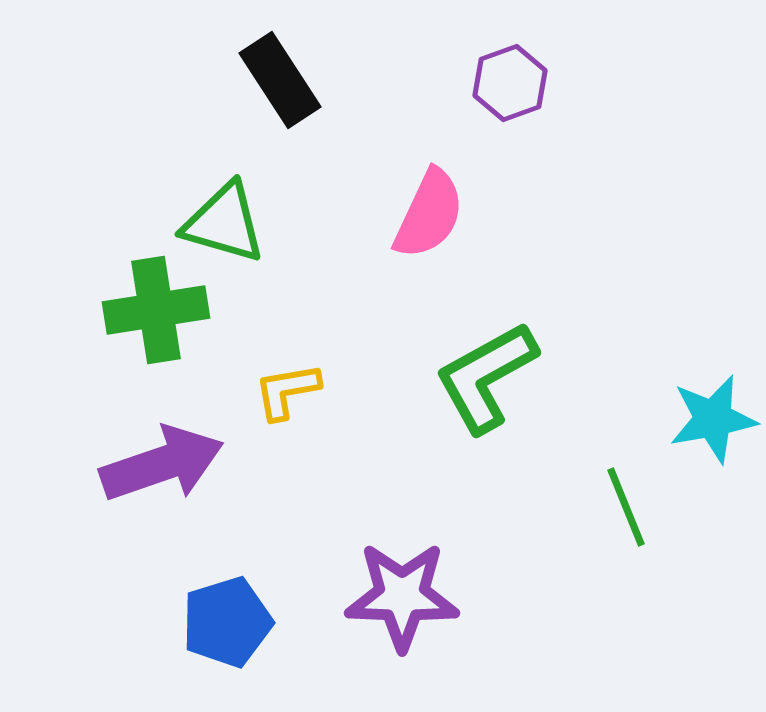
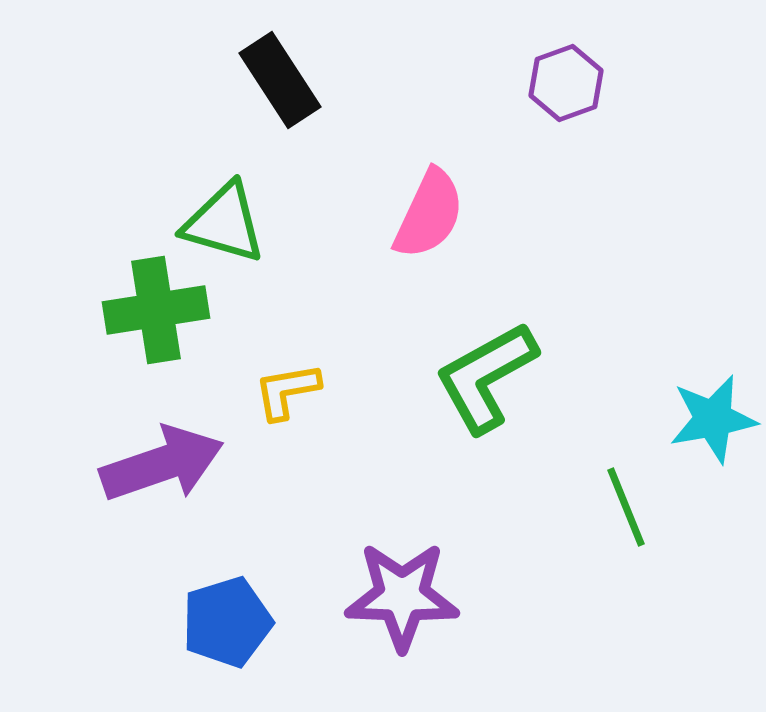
purple hexagon: moved 56 px right
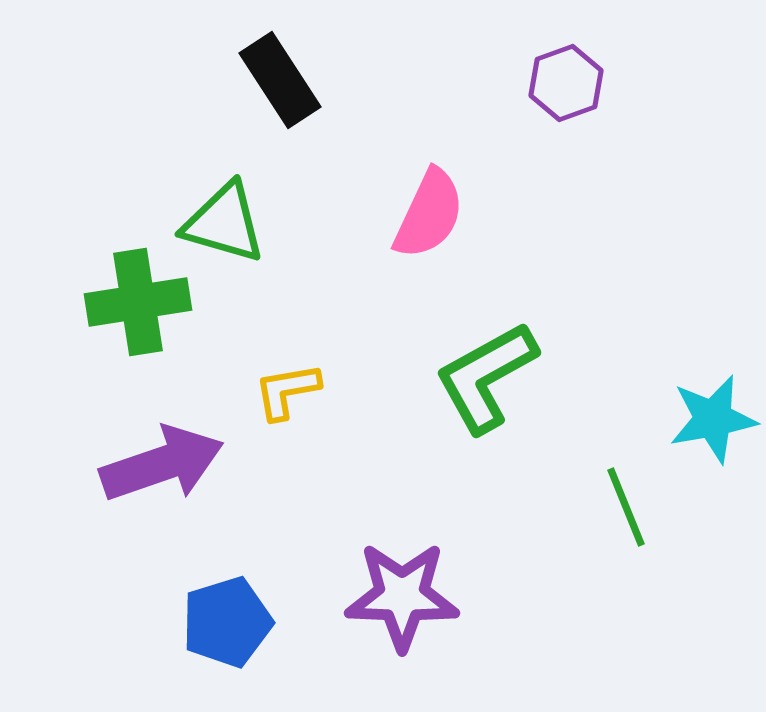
green cross: moved 18 px left, 8 px up
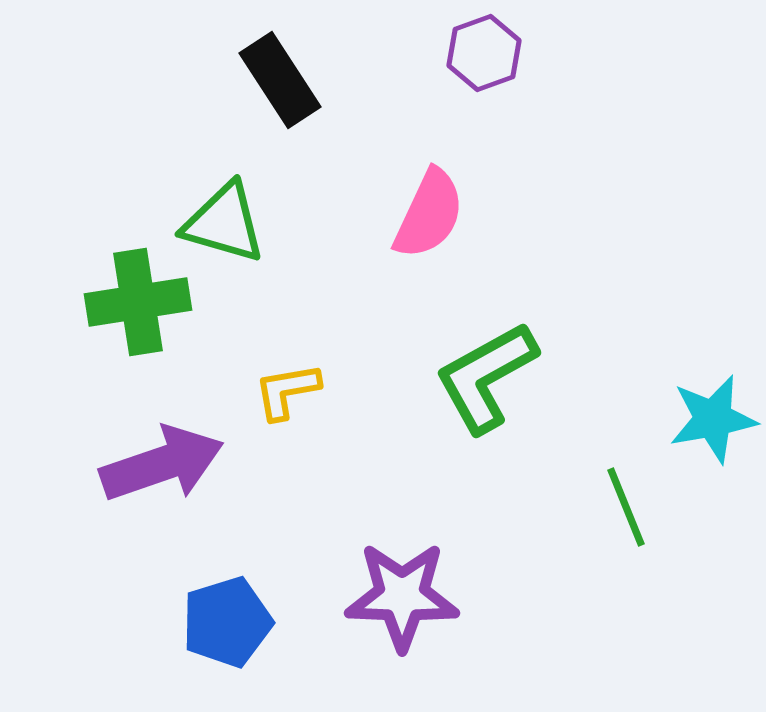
purple hexagon: moved 82 px left, 30 px up
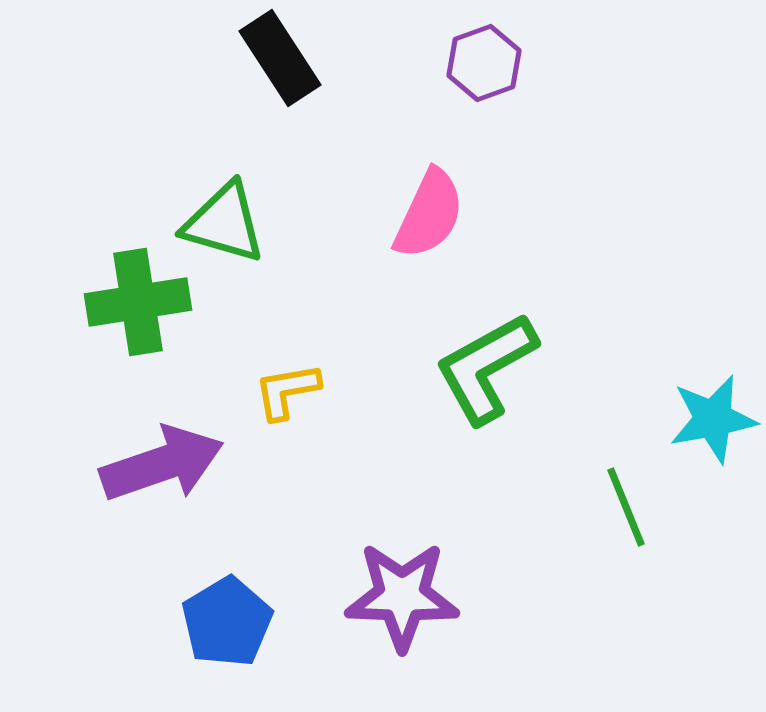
purple hexagon: moved 10 px down
black rectangle: moved 22 px up
green L-shape: moved 9 px up
blue pentagon: rotated 14 degrees counterclockwise
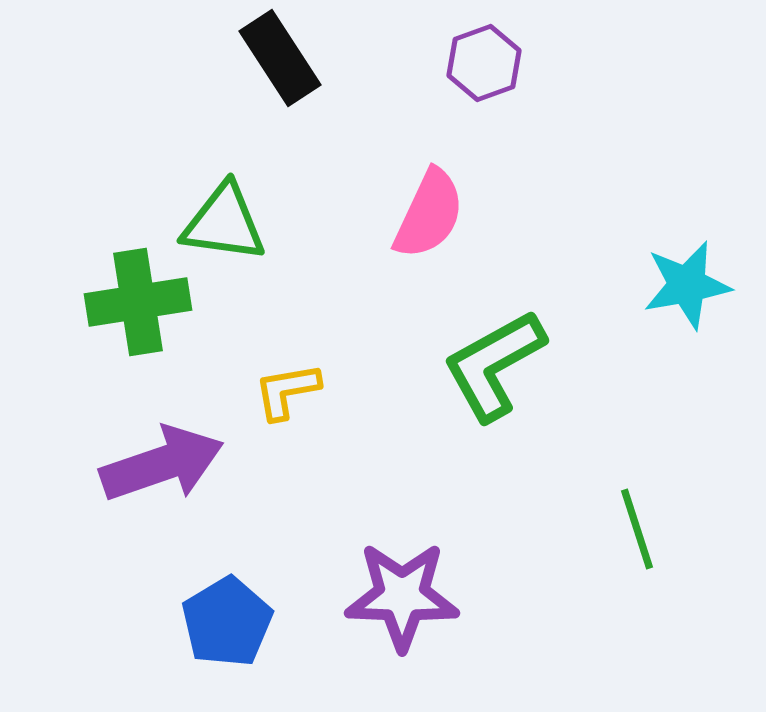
green triangle: rotated 8 degrees counterclockwise
green L-shape: moved 8 px right, 3 px up
cyan star: moved 26 px left, 134 px up
green line: moved 11 px right, 22 px down; rotated 4 degrees clockwise
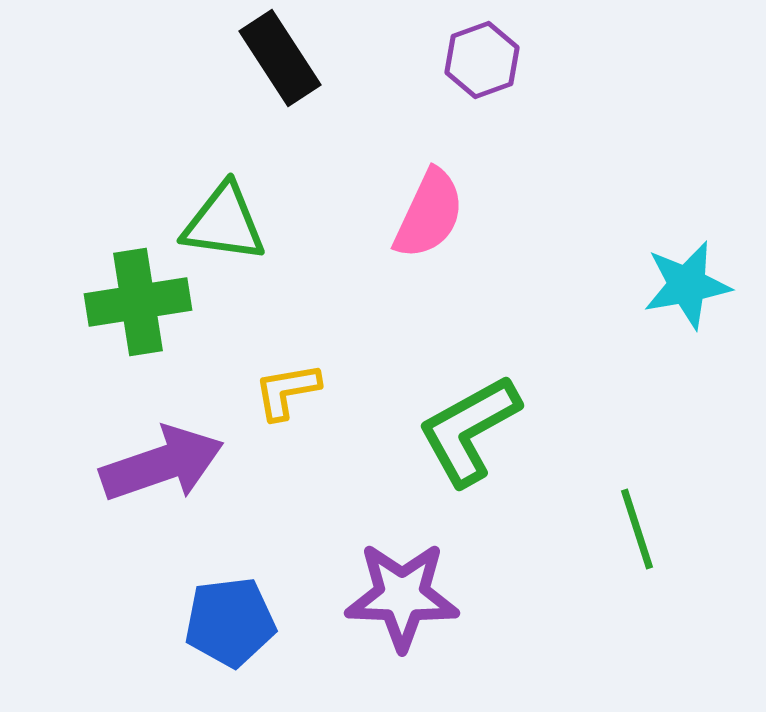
purple hexagon: moved 2 px left, 3 px up
green L-shape: moved 25 px left, 65 px down
blue pentagon: moved 3 px right; rotated 24 degrees clockwise
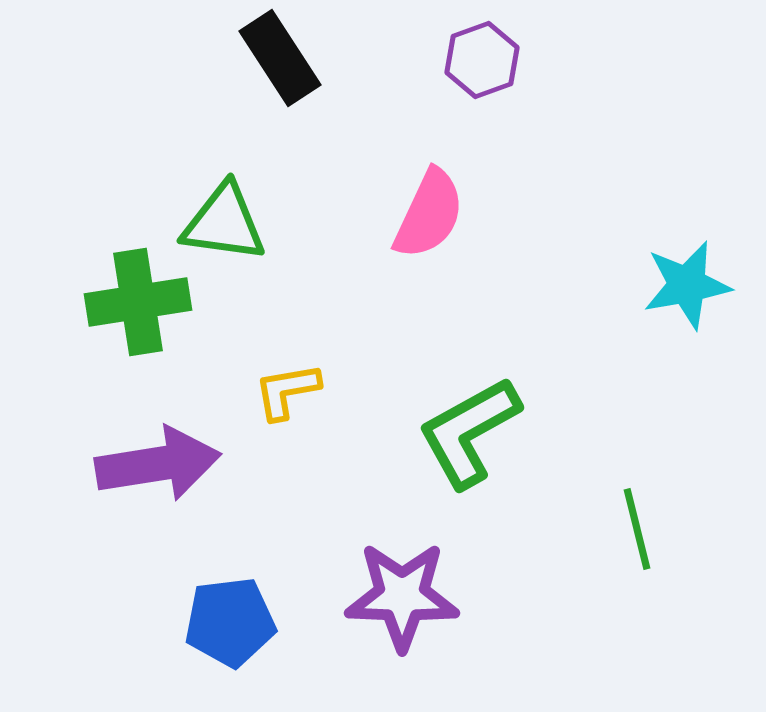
green L-shape: moved 2 px down
purple arrow: moved 4 px left; rotated 10 degrees clockwise
green line: rotated 4 degrees clockwise
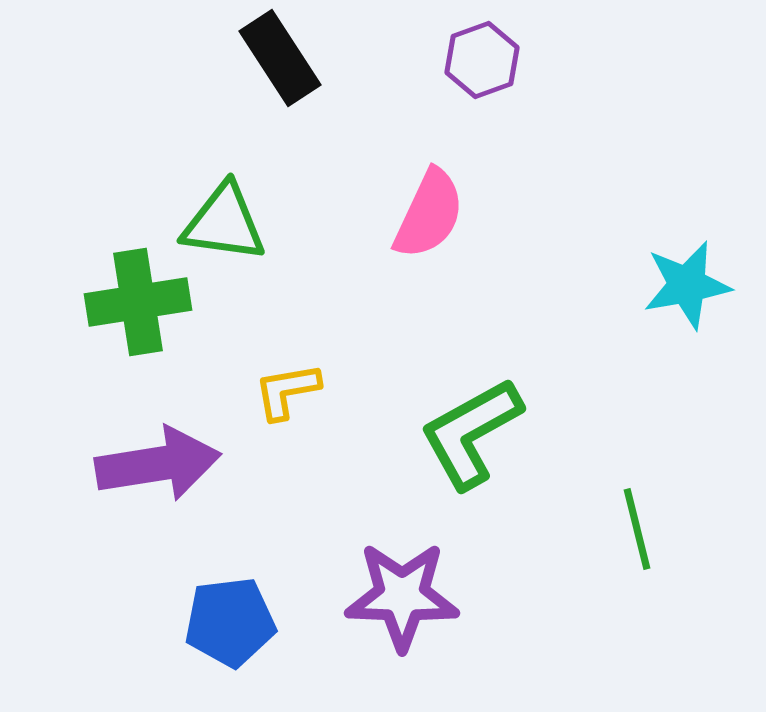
green L-shape: moved 2 px right, 1 px down
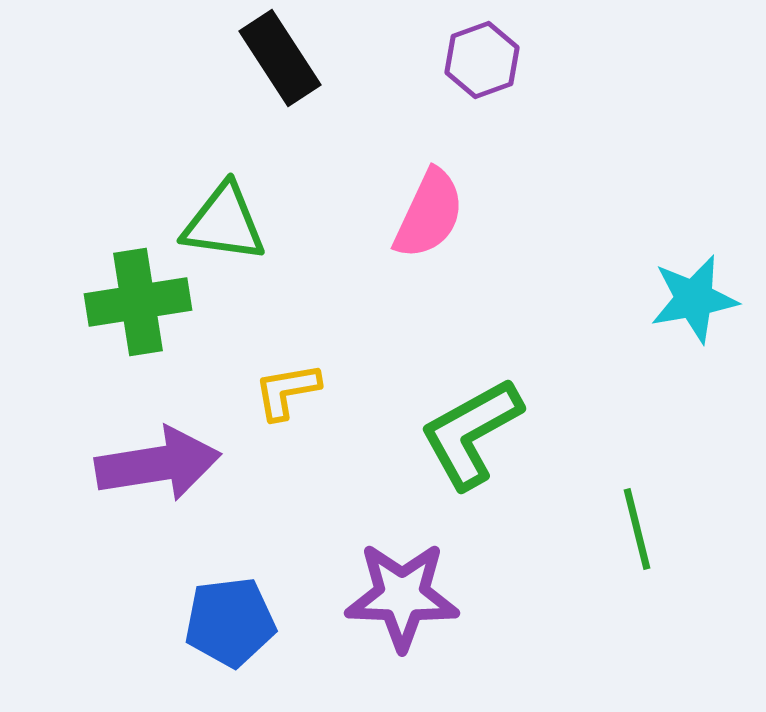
cyan star: moved 7 px right, 14 px down
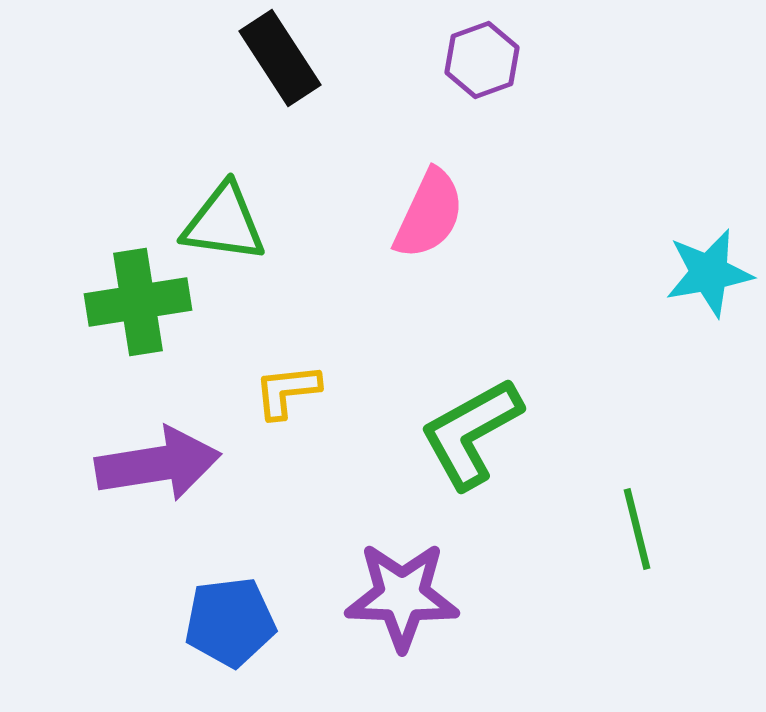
cyan star: moved 15 px right, 26 px up
yellow L-shape: rotated 4 degrees clockwise
